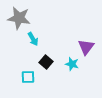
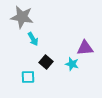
gray star: moved 3 px right, 1 px up
purple triangle: moved 1 px left, 1 px down; rotated 48 degrees clockwise
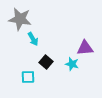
gray star: moved 2 px left, 2 px down
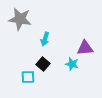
cyan arrow: moved 12 px right; rotated 48 degrees clockwise
black square: moved 3 px left, 2 px down
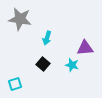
cyan arrow: moved 2 px right, 1 px up
cyan star: moved 1 px down
cyan square: moved 13 px left, 7 px down; rotated 16 degrees counterclockwise
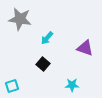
cyan arrow: rotated 24 degrees clockwise
purple triangle: rotated 24 degrees clockwise
cyan star: moved 20 px down; rotated 16 degrees counterclockwise
cyan square: moved 3 px left, 2 px down
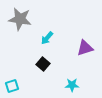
purple triangle: rotated 36 degrees counterclockwise
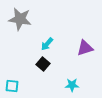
cyan arrow: moved 6 px down
cyan square: rotated 24 degrees clockwise
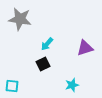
black square: rotated 24 degrees clockwise
cyan star: rotated 16 degrees counterclockwise
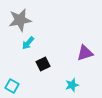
gray star: moved 1 px down; rotated 20 degrees counterclockwise
cyan arrow: moved 19 px left, 1 px up
purple triangle: moved 5 px down
cyan square: rotated 24 degrees clockwise
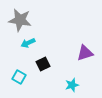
gray star: rotated 20 degrees clockwise
cyan arrow: rotated 24 degrees clockwise
cyan square: moved 7 px right, 9 px up
